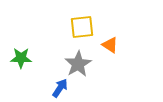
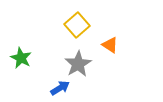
yellow square: moved 5 px left, 2 px up; rotated 35 degrees counterclockwise
green star: rotated 25 degrees clockwise
blue arrow: rotated 24 degrees clockwise
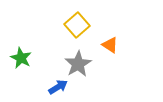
blue arrow: moved 2 px left, 1 px up
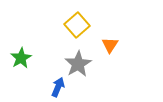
orange triangle: rotated 30 degrees clockwise
green star: rotated 15 degrees clockwise
blue arrow: rotated 36 degrees counterclockwise
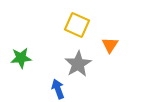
yellow square: rotated 25 degrees counterclockwise
green star: rotated 25 degrees clockwise
blue arrow: moved 2 px down; rotated 42 degrees counterclockwise
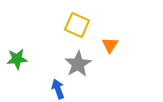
green star: moved 4 px left, 1 px down
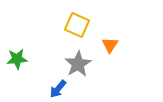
blue arrow: rotated 120 degrees counterclockwise
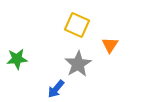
blue arrow: moved 2 px left
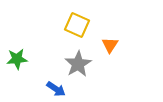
blue arrow: rotated 96 degrees counterclockwise
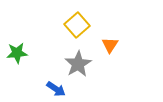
yellow square: rotated 25 degrees clockwise
green star: moved 6 px up
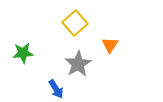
yellow square: moved 2 px left, 2 px up
green star: moved 6 px right
blue arrow: rotated 24 degrees clockwise
